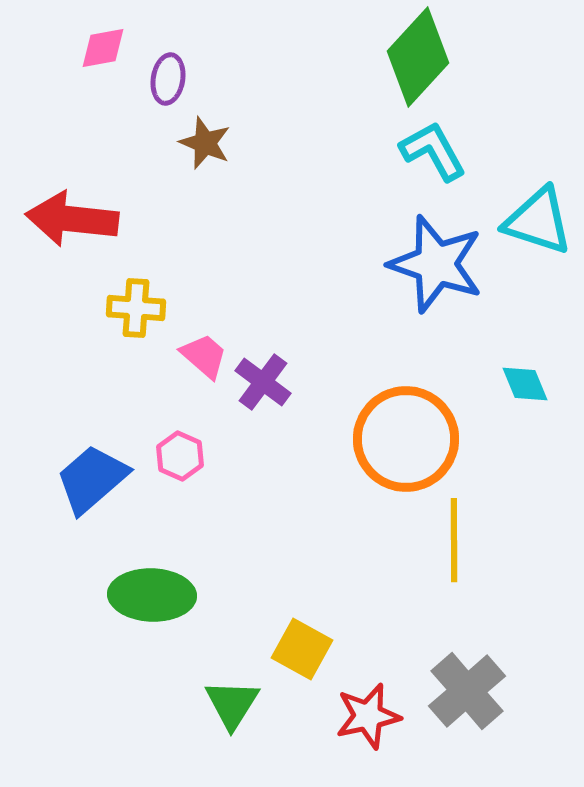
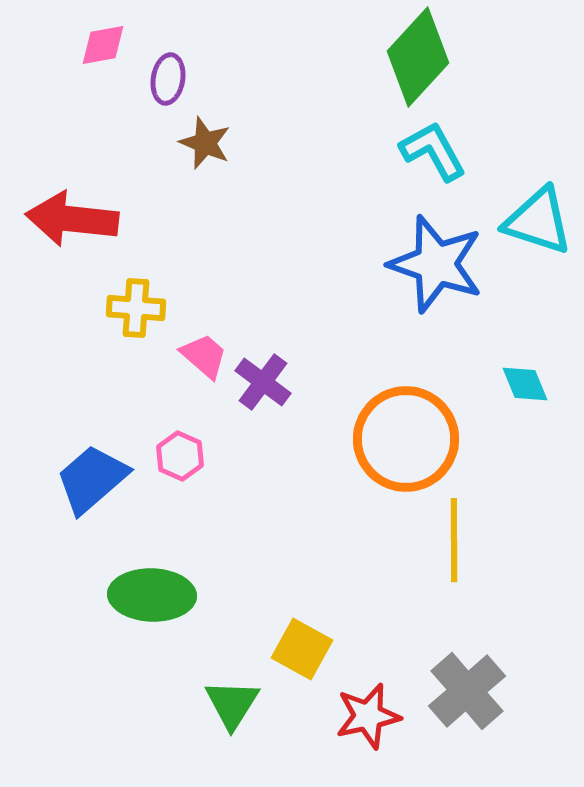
pink diamond: moved 3 px up
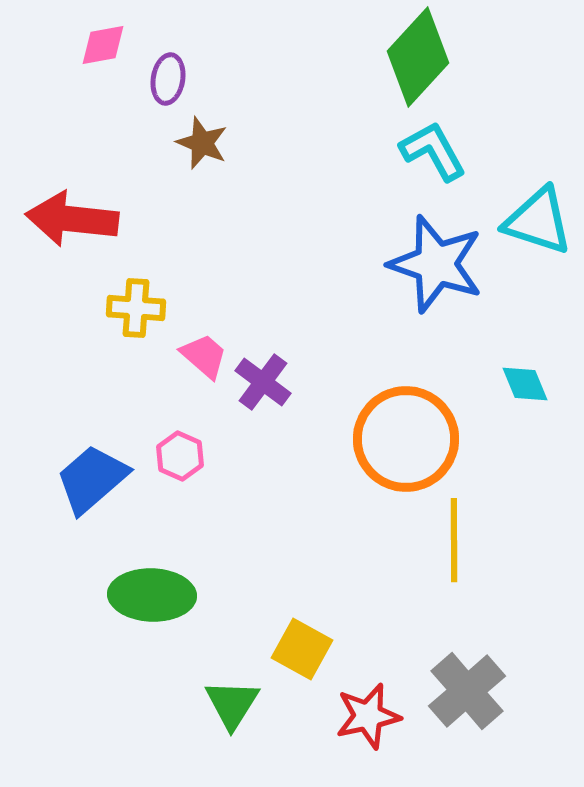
brown star: moved 3 px left
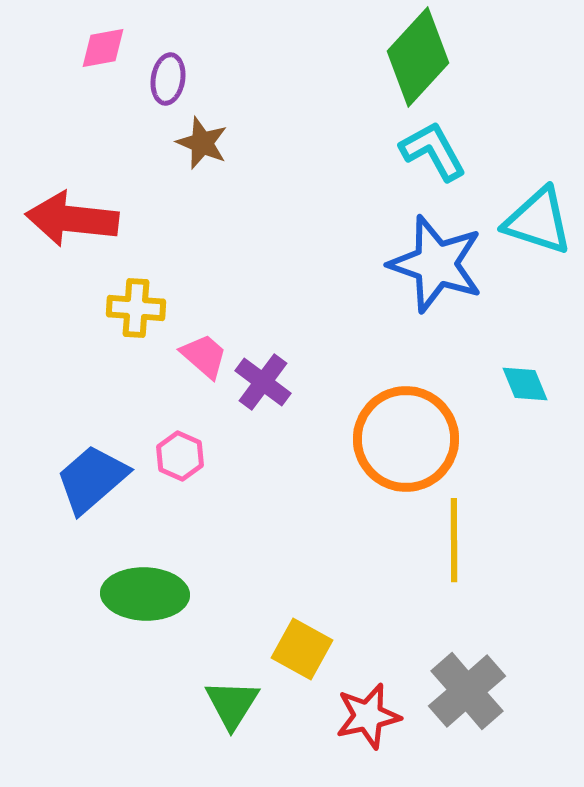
pink diamond: moved 3 px down
green ellipse: moved 7 px left, 1 px up
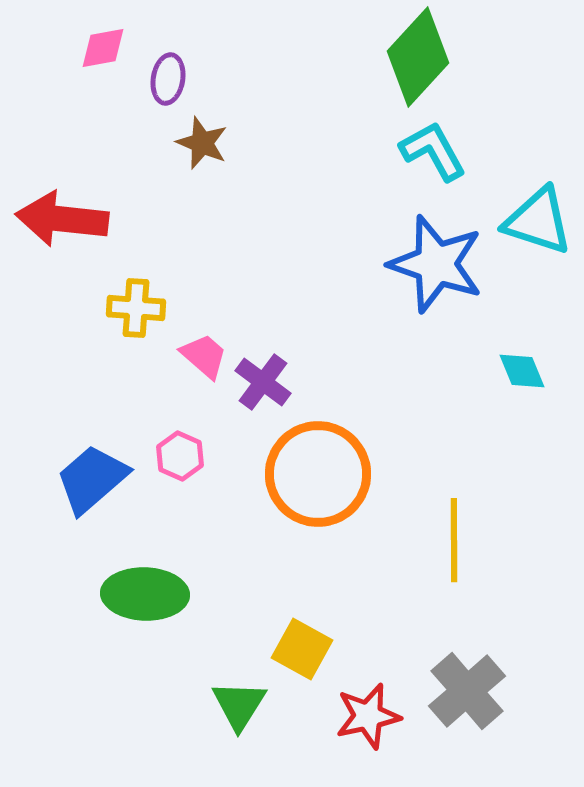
red arrow: moved 10 px left
cyan diamond: moved 3 px left, 13 px up
orange circle: moved 88 px left, 35 px down
green triangle: moved 7 px right, 1 px down
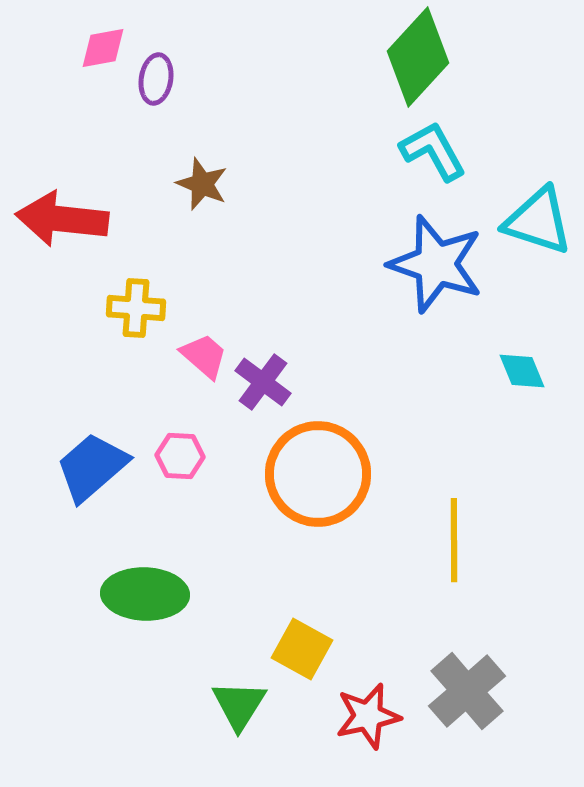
purple ellipse: moved 12 px left
brown star: moved 41 px down
pink hexagon: rotated 21 degrees counterclockwise
blue trapezoid: moved 12 px up
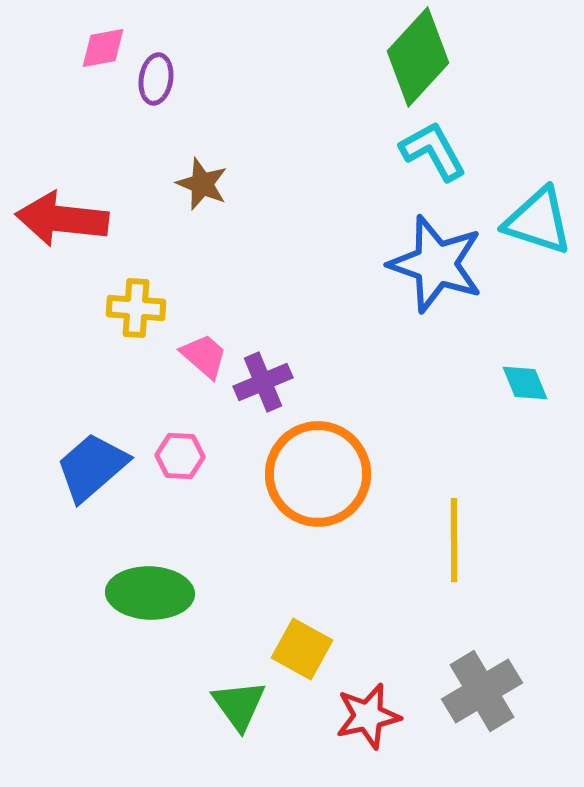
cyan diamond: moved 3 px right, 12 px down
purple cross: rotated 30 degrees clockwise
green ellipse: moved 5 px right, 1 px up
gray cross: moved 15 px right; rotated 10 degrees clockwise
green triangle: rotated 8 degrees counterclockwise
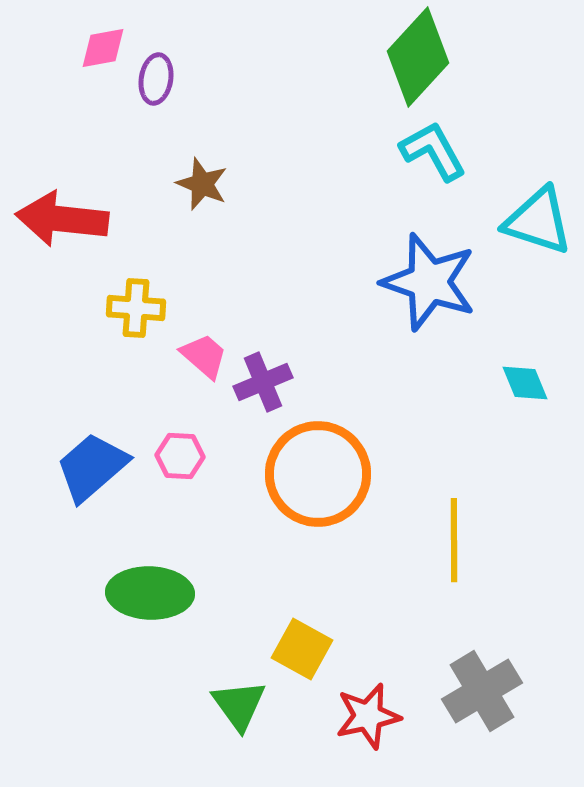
blue star: moved 7 px left, 18 px down
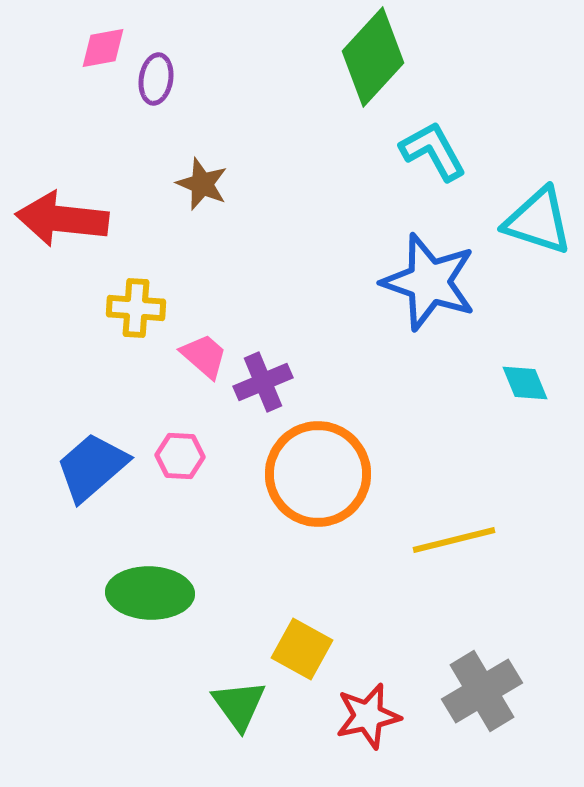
green diamond: moved 45 px left
yellow line: rotated 76 degrees clockwise
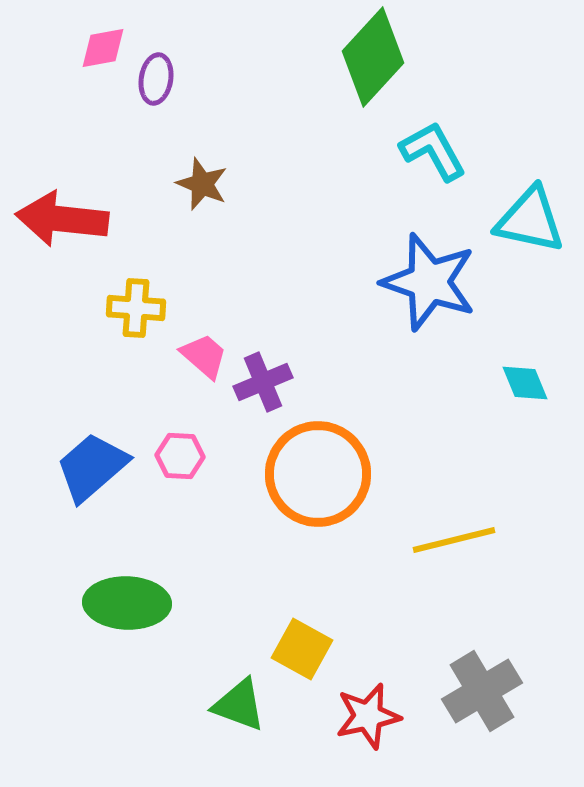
cyan triangle: moved 8 px left, 1 px up; rotated 6 degrees counterclockwise
green ellipse: moved 23 px left, 10 px down
green triangle: rotated 34 degrees counterclockwise
